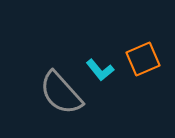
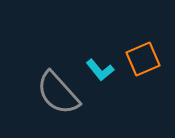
gray semicircle: moved 3 px left
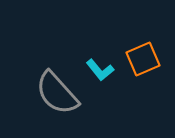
gray semicircle: moved 1 px left
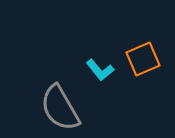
gray semicircle: moved 3 px right, 15 px down; rotated 12 degrees clockwise
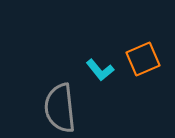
gray semicircle: rotated 24 degrees clockwise
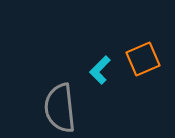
cyan L-shape: rotated 84 degrees clockwise
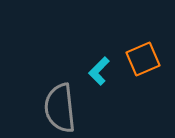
cyan L-shape: moved 1 px left, 1 px down
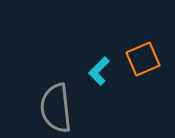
gray semicircle: moved 4 px left
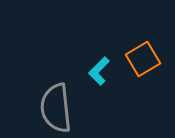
orange square: rotated 8 degrees counterclockwise
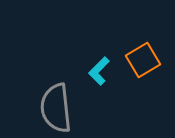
orange square: moved 1 px down
